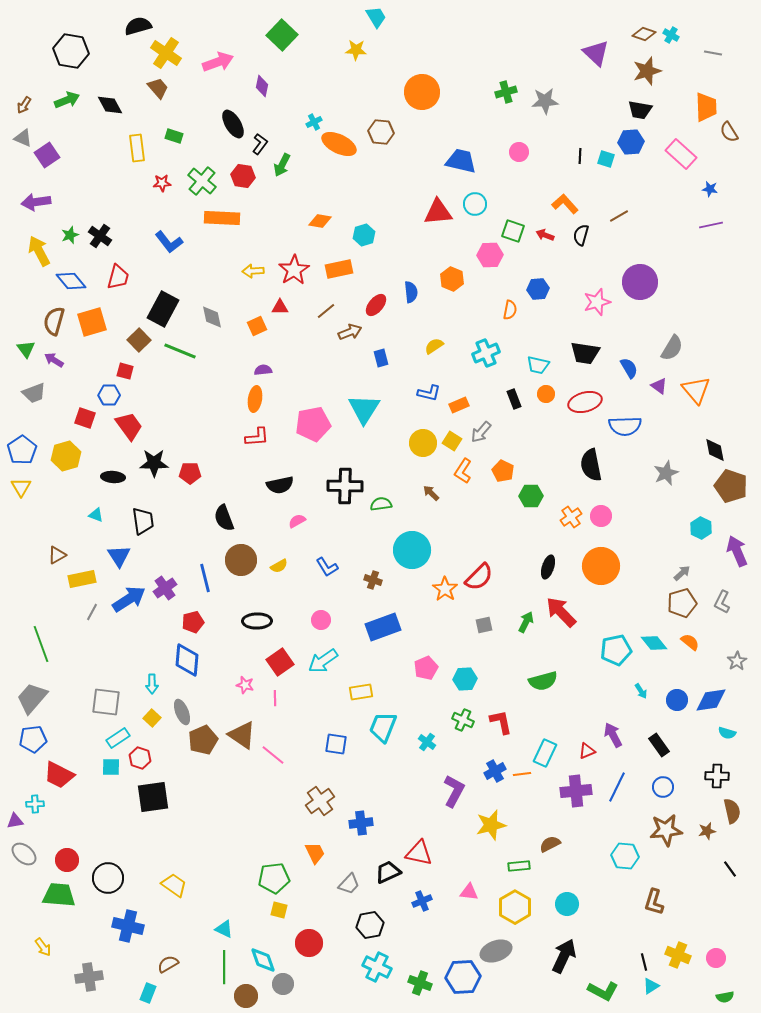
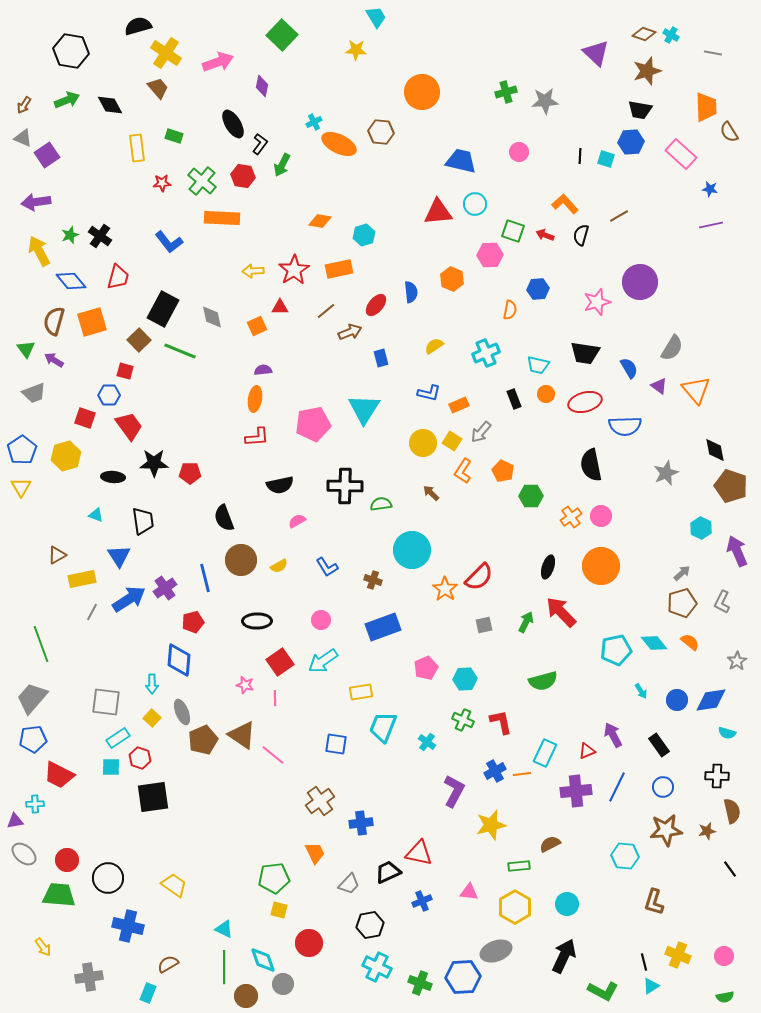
blue diamond at (187, 660): moved 8 px left
pink circle at (716, 958): moved 8 px right, 2 px up
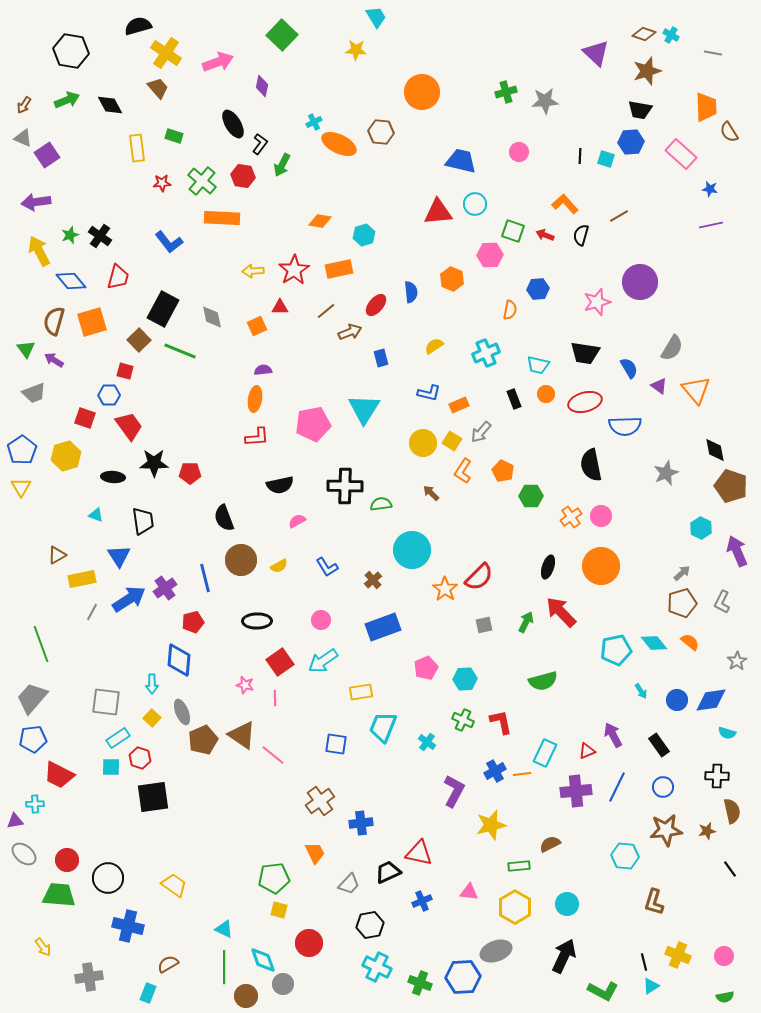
brown cross at (373, 580): rotated 30 degrees clockwise
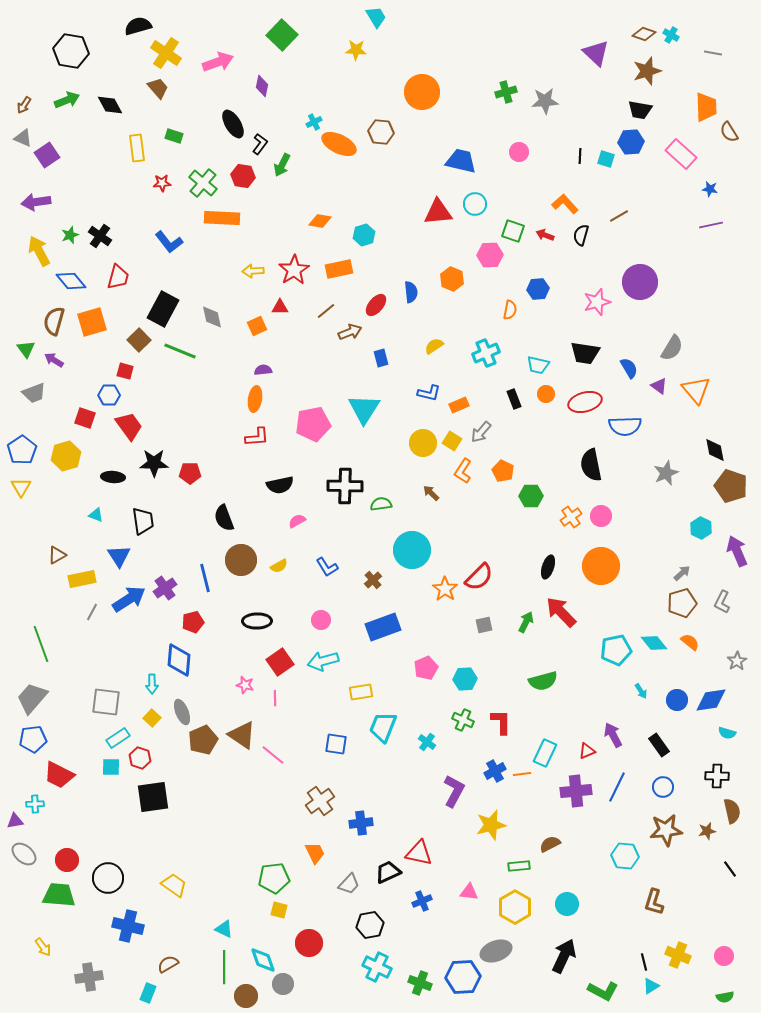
green cross at (202, 181): moved 1 px right, 2 px down
cyan arrow at (323, 661): rotated 20 degrees clockwise
red L-shape at (501, 722): rotated 12 degrees clockwise
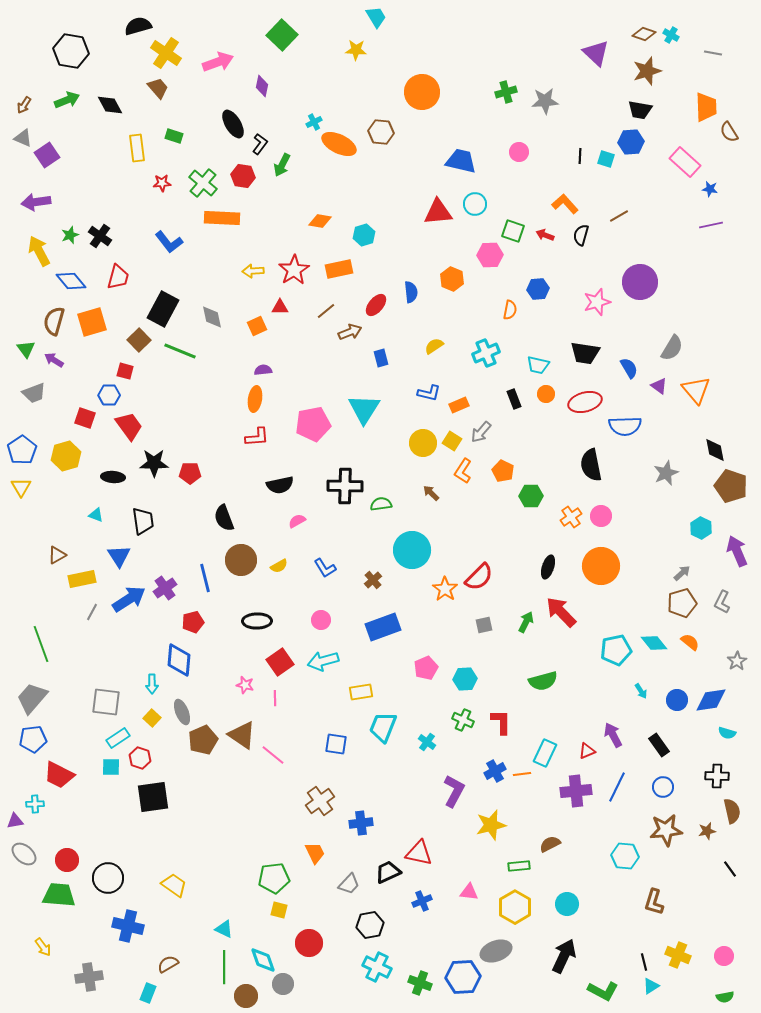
pink rectangle at (681, 154): moved 4 px right, 8 px down
blue L-shape at (327, 567): moved 2 px left, 1 px down
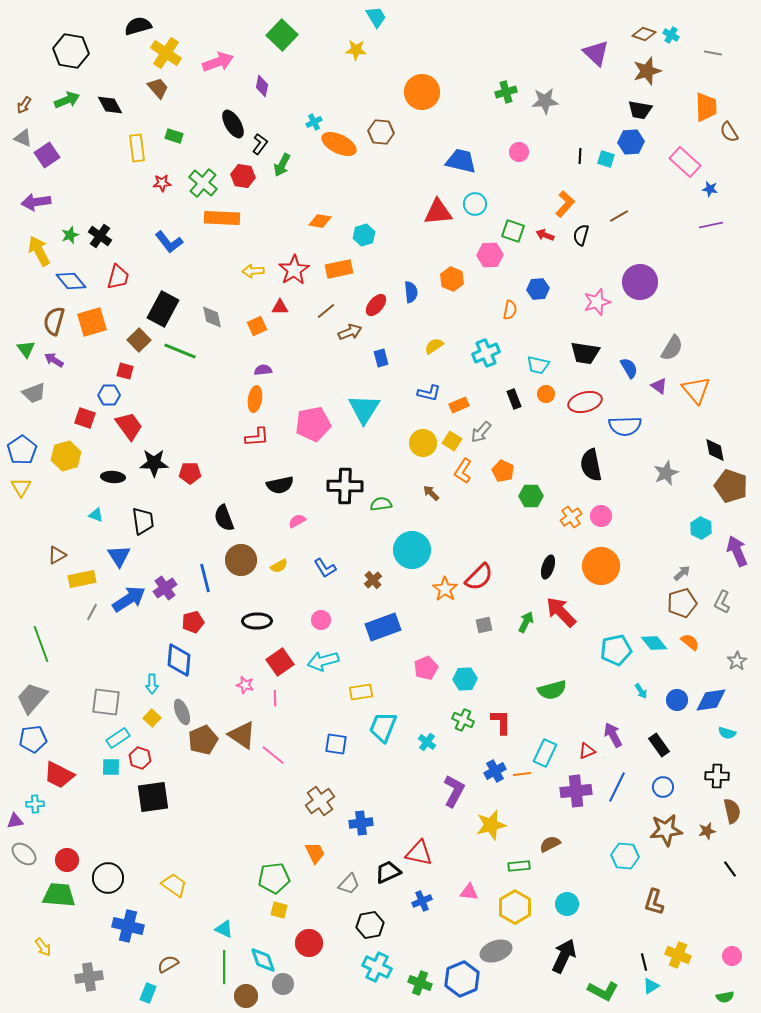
orange L-shape at (565, 204): rotated 84 degrees clockwise
green semicircle at (543, 681): moved 9 px right, 9 px down
pink circle at (724, 956): moved 8 px right
blue hexagon at (463, 977): moved 1 px left, 2 px down; rotated 20 degrees counterclockwise
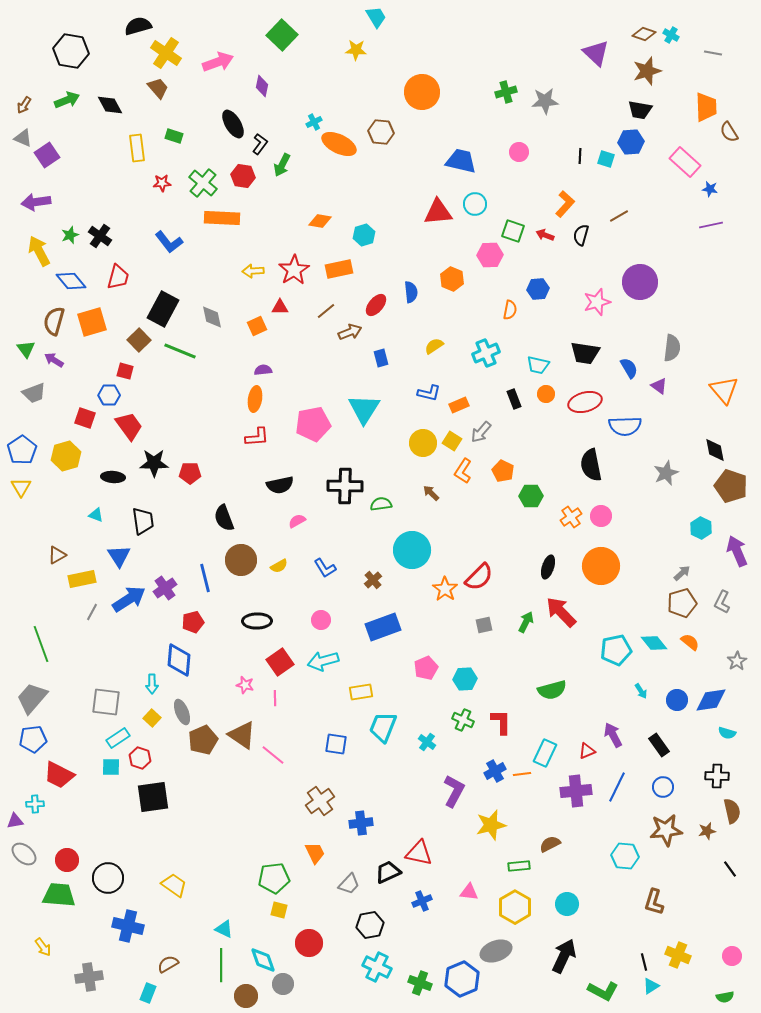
gray semicircle at (672, 348): rotated 24 degrees counterclockwise
orange triangle at (696, 390): moved 28 px right
green line at (224, 967): moved 3 px left, 2 px up
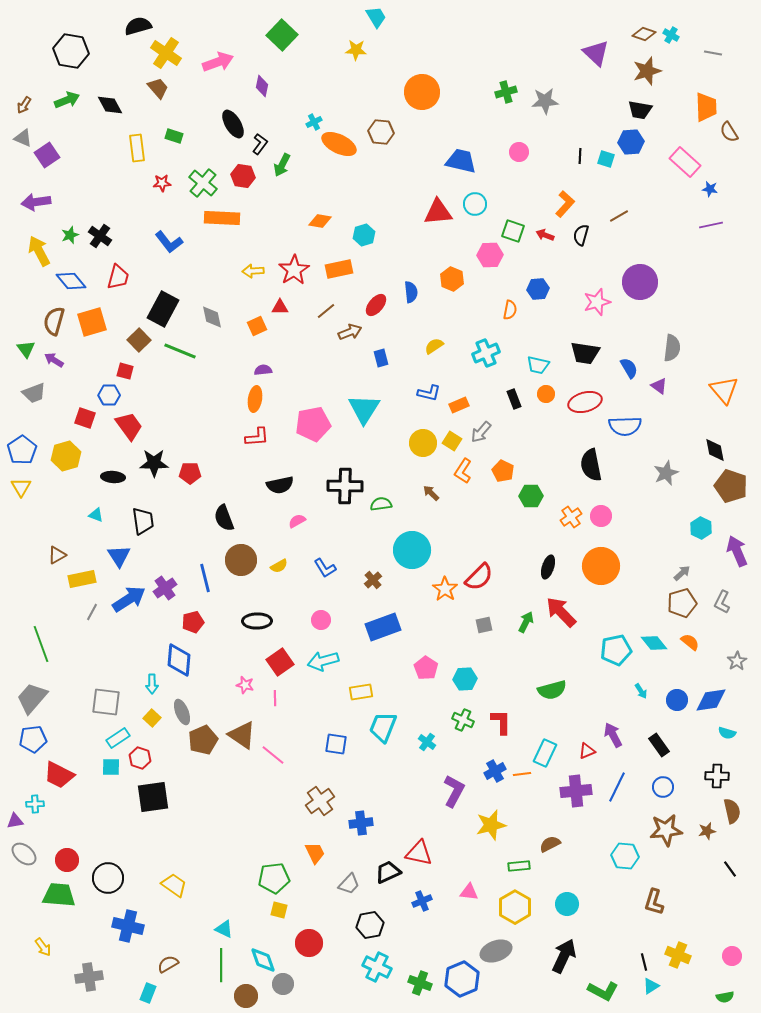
pink pentagon at (426, 668): rotated 15 degrees counterclockwise
